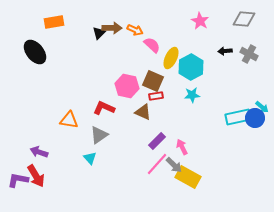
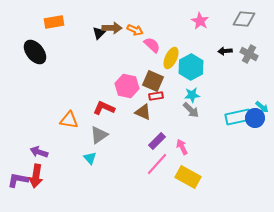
gray arrow: moved 17 px right, 55 px up
red arrow: rotated 40 degrees clockwise
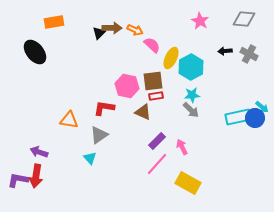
brown square: rotated 30 degrees counterclockwise
red L-shape: rotated 15 degrees counterclockwise
yellow rectangle: moved 6 px down
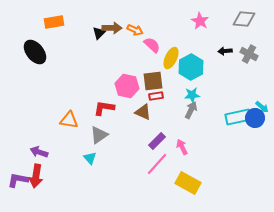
gray arrow: rotated 108 degrees counterclockwise
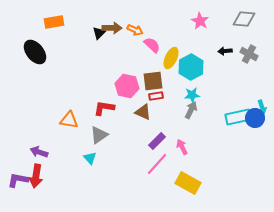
cyan arrow: rotated 32 degrees clockwise
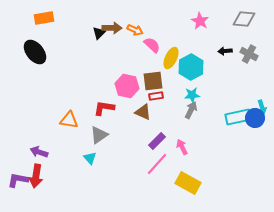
orange rectangle: moved 10 px left, 4 px up
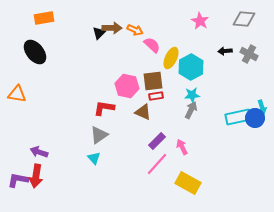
orange triangle: moved 52 px left, 26 px up
cyan triangle: moved 4 px right
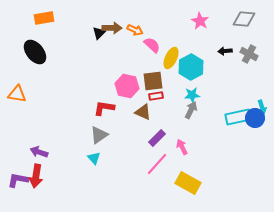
purple rectangle: moved 3 px up
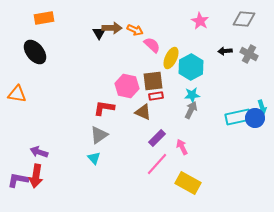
black triangle: rotated 16 degrees counterclockwise
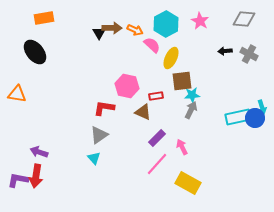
cyan hexagon: moved 25 px left, 43 px up
brown square: moved 29 px right
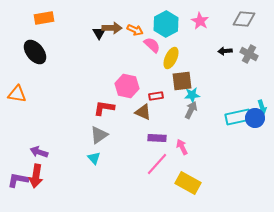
purple rectangle: rotated 48 degrees clockwise
